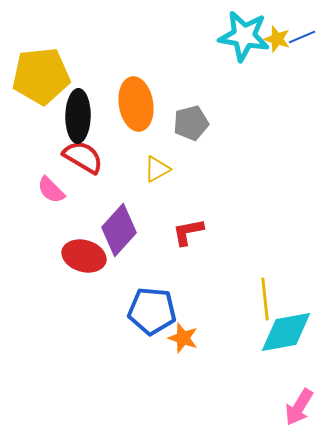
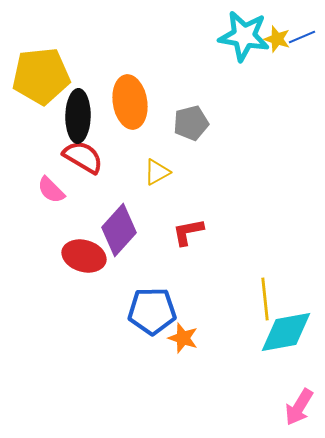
orange ellipse: moved 6 px left, 2 px up
yellow triangle: moved 3 px down
blue pentagon: rotated 6 degrees counterclockwise
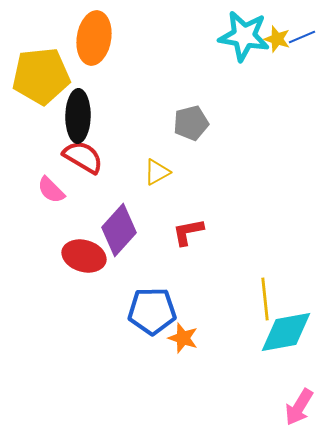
orange ellipse: moved 36 px left, 64 px up; rotated 18 degrees clockwise
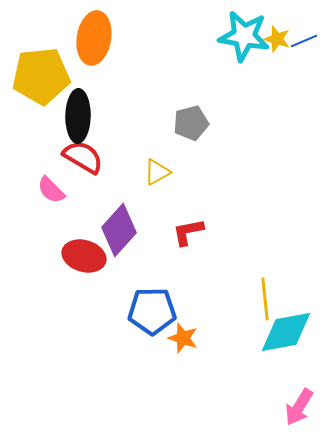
blue line: moved 2 px right, 4 px down
